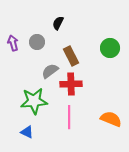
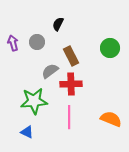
black semicircle: moved 1 px down
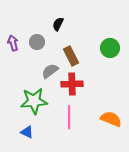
red cross: moved 1 px right
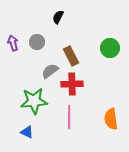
black semicircle: moved 7 px up
orange semicircle: rotated 120 degrees counterclockwise
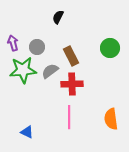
gray circle: moved 5 px down
green star: moved 11 px left, 31 px up
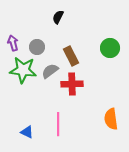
green star: rotated 12 degrees clockwise
pink line: moved 11 px left, 7 px down
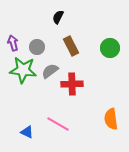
brown rectangle: moved 10 px up
pink line: rotated 60 degrees counterclockwise
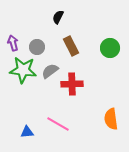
blue triangle: rotated 32 degrees counterclockwise
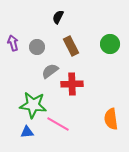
green circle: moved 4 px up
green star: moved 10 px right, 35 px down
